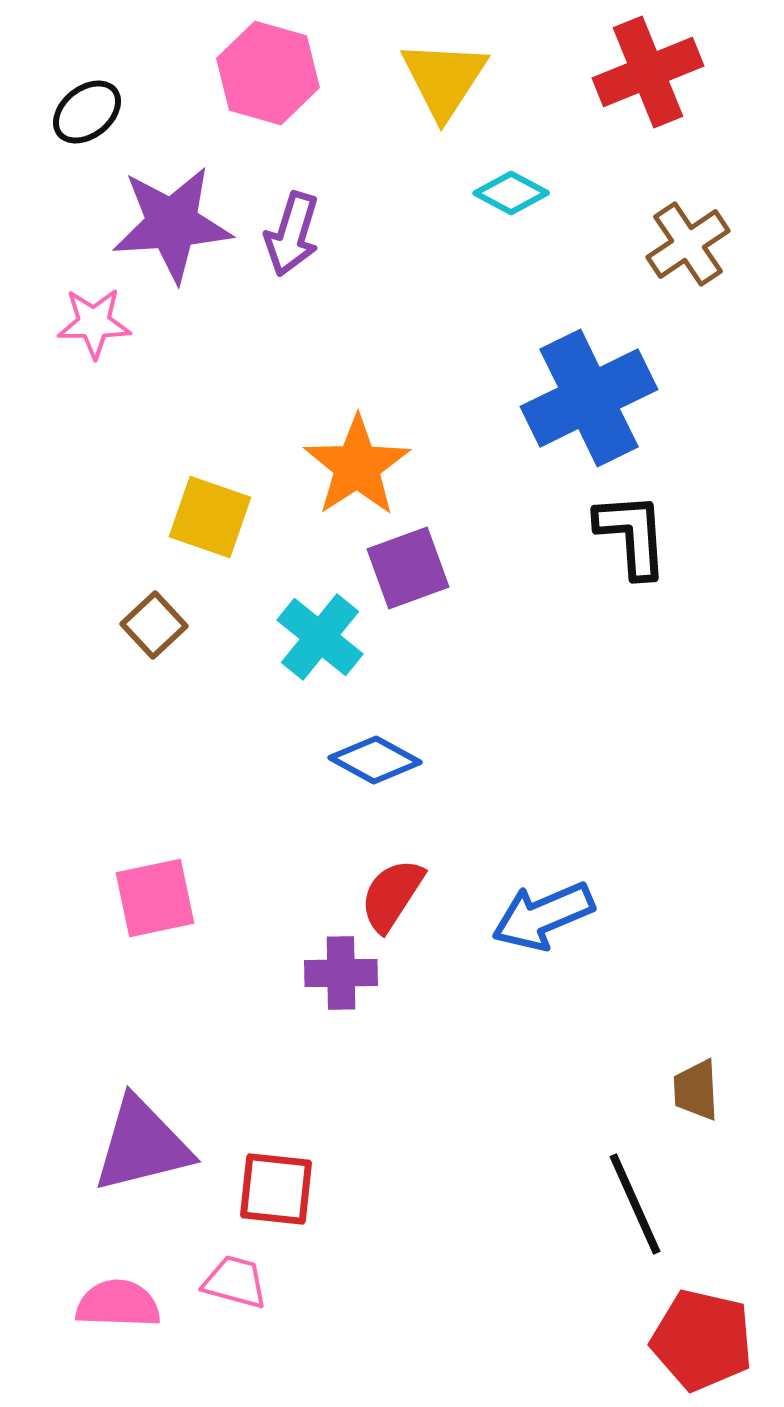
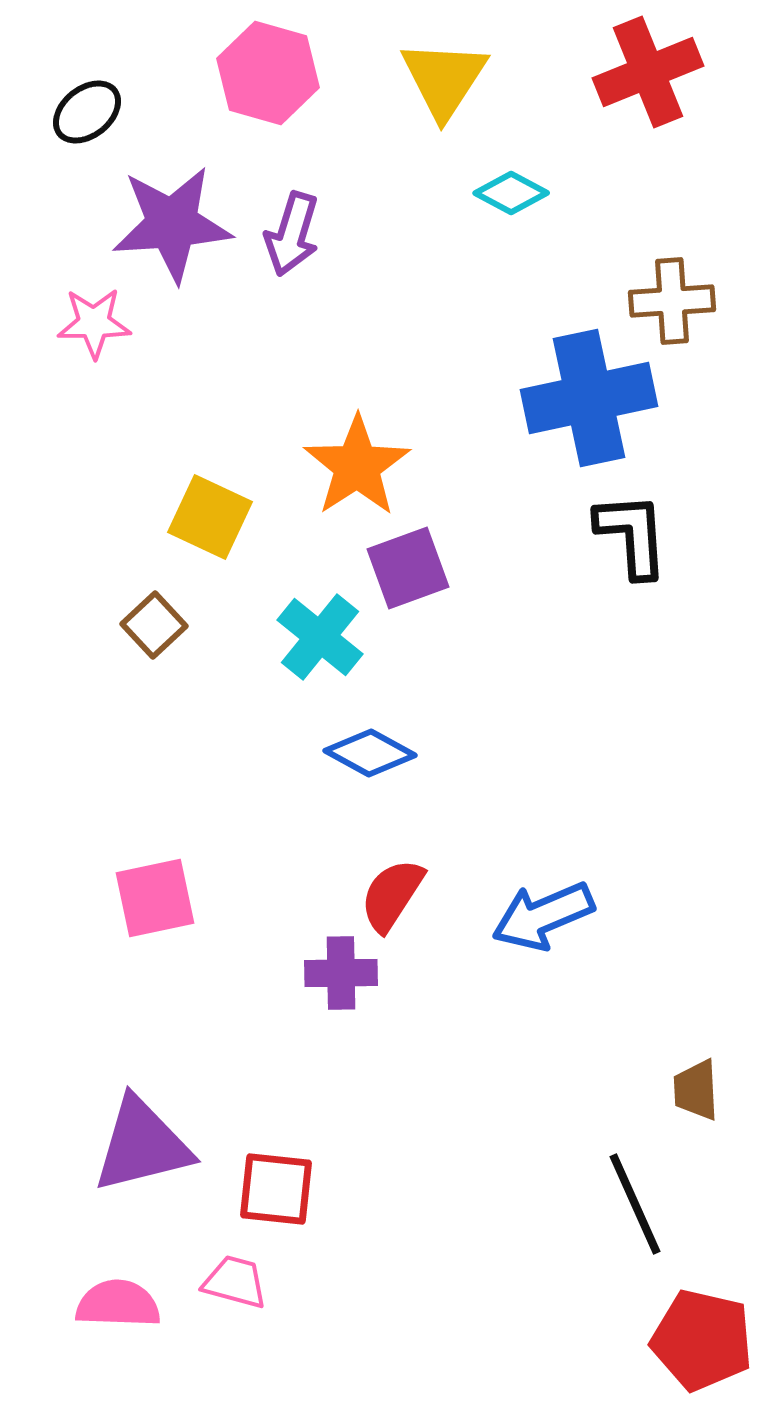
brown cross: moved 16 px left, 57 px down; rotated 30 degrees clockwise
blue cross: rotated 14 degrees clockwise
yellow square: rotated 6 degrees clockwise
blue diamond: moved 5 px left, 7 px up
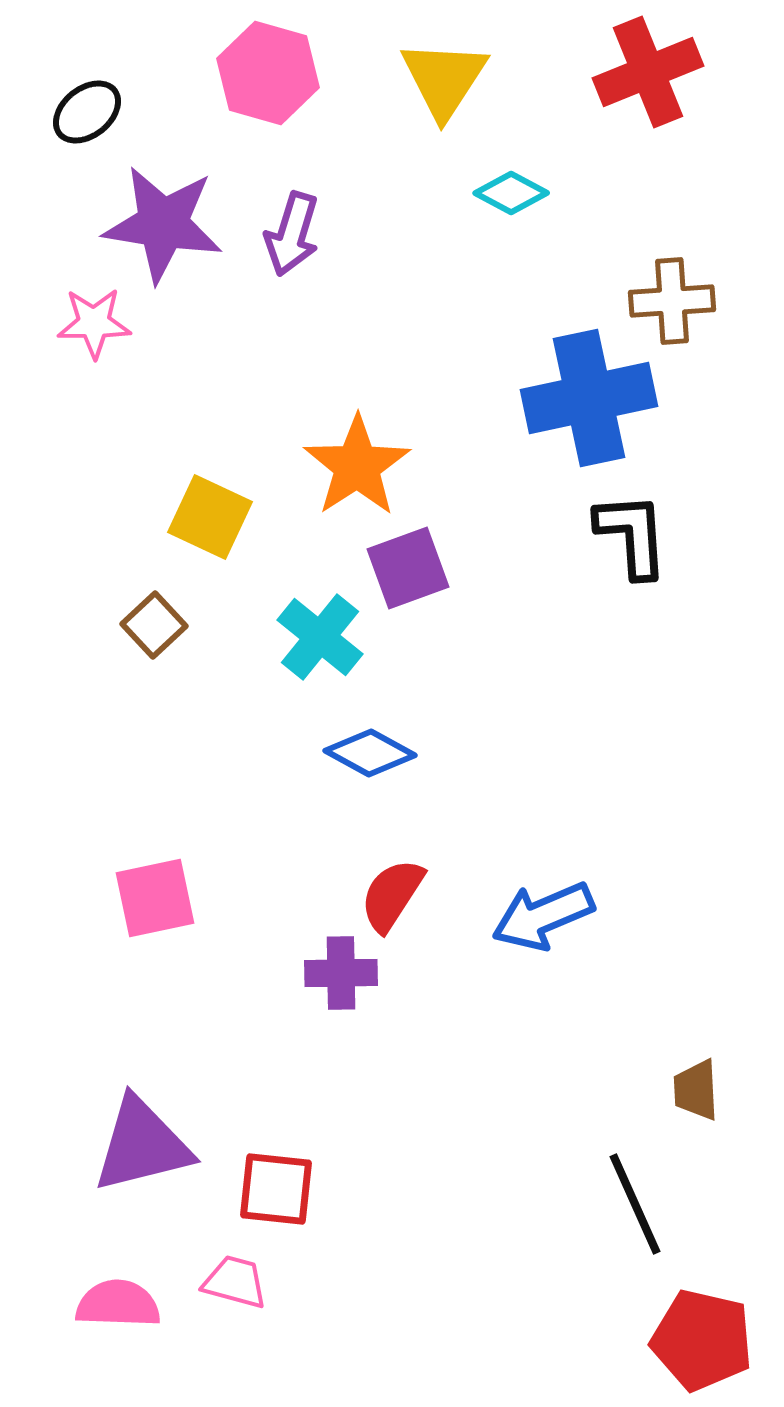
purple star: moved 9 px left; rotated 13 degrees clockwise
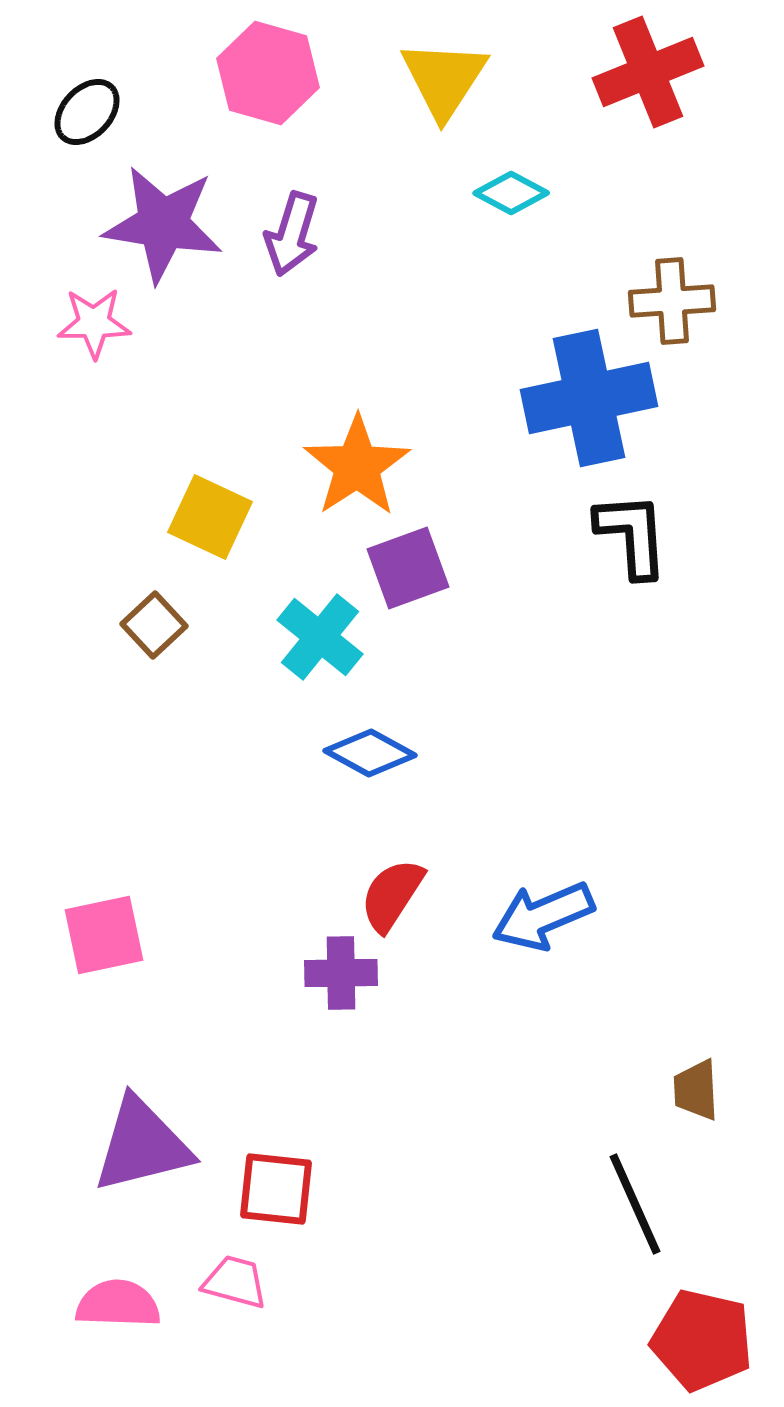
black ellipse: rotated 8 degrees counterclockwise
pink square: moved 51 px left, 37 px down
